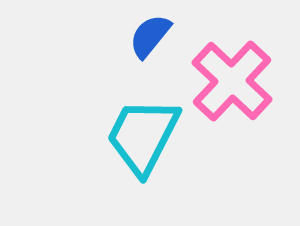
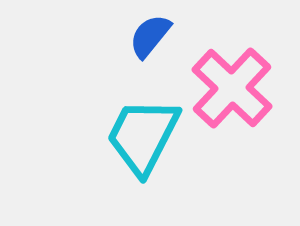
pink cross: moved 7 px down
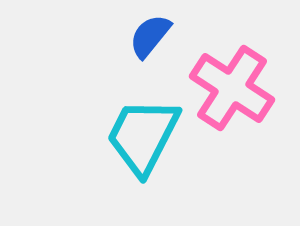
pink cross: rotated 10 degrees counterclockwise
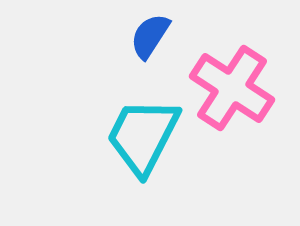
blue semicircle: rotated 6 degrees counterclockwise
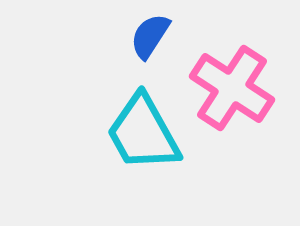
cyan trapezoid: moved 3 px up; rotated 56 degrees counterclockwise
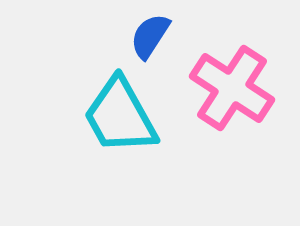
cyan trapezoid: moved 23 px left, 17 px up
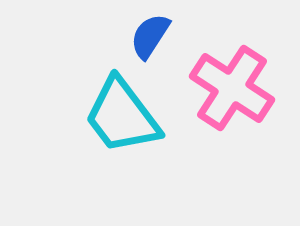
cyan trapezoid: moved 2 px right; rotated 8 degrees counterclockwise
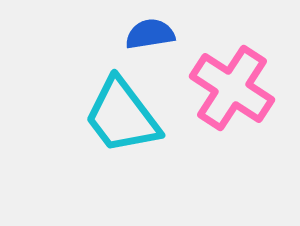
blue semicircle: moved 2 px up; rotated 48 degrees clockwise
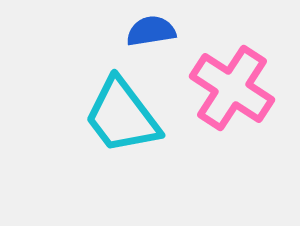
blue semicircle: moved 1 px right, 3 px up
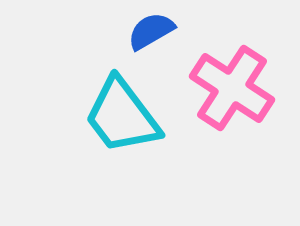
blue semicircle: rotated 21 degrees counterclockwise
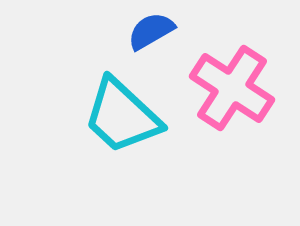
cyan trapezoid: rotated 10 degrees counterclockwise
